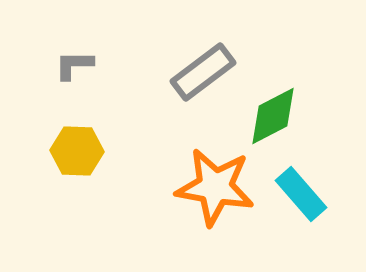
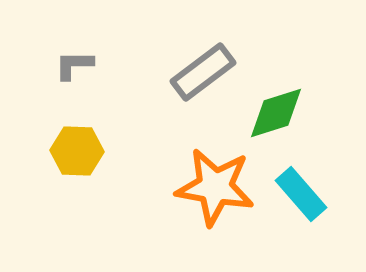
green diamond: moved 3 px right, 3 px up; rotated 10 degrees clockwise
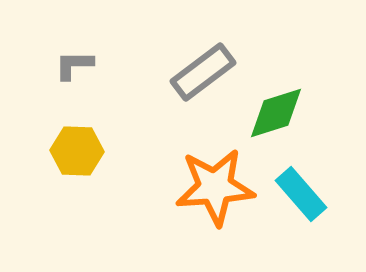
orange star: rotated 14 degrees counterclockwise
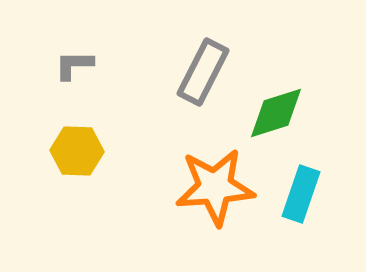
gray rectangle: rotated 26 degrees counterclockwise
cyan rectangle: rotated 60 degrees clockwise
